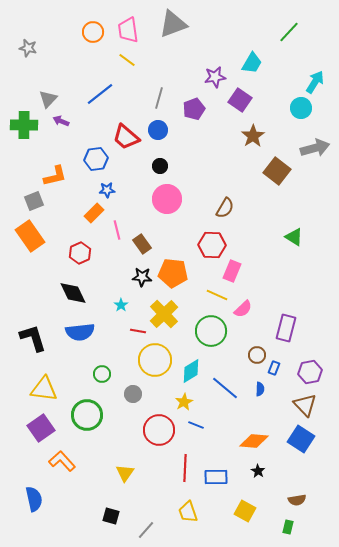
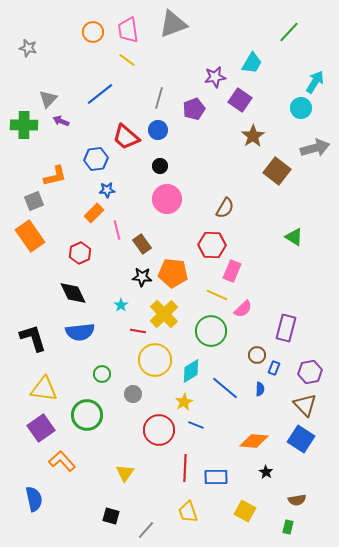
black star at (258, 471): moved 8 px right, 1 px down
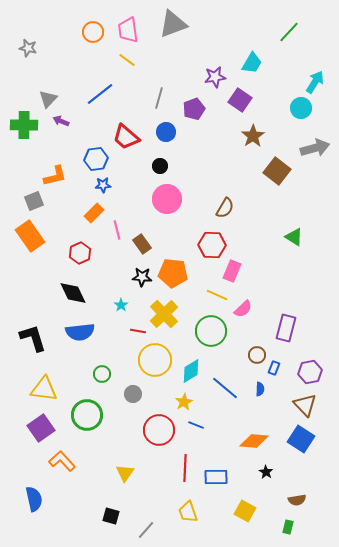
blue circle at (158, 130): moved 8 px right, 2 px down
blue star at (107, 190): moved 4 px left, 5 px up
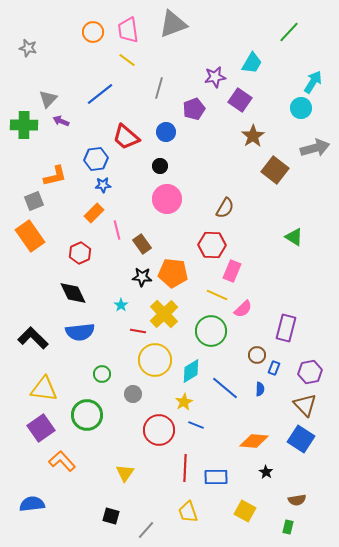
cyan arrow at (315, 82): moved 2 px left
gray line at (159, 98): moved 10 px up
brown square at (277, 171): moved 2 px left, 1 px up
black L-shape at (33, 338): rotated 28 degrees counterclockwise
blue semicircle at (34, 499): moved 2 px left, 5 px down; rotated 85 degrees counterclockwise
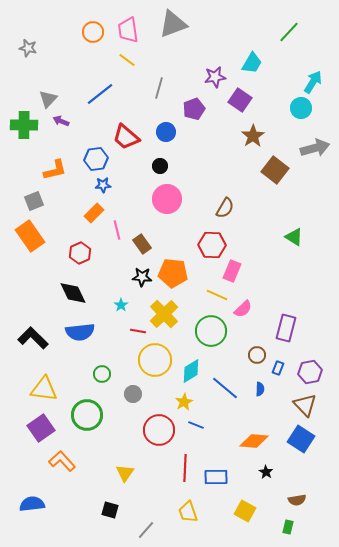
orange L-shape at (55, 176): moved 6 px up
blue rectangle at (274, 368): moved 4 px right
black square at (111, 516): moved 1 px left, 6 px up
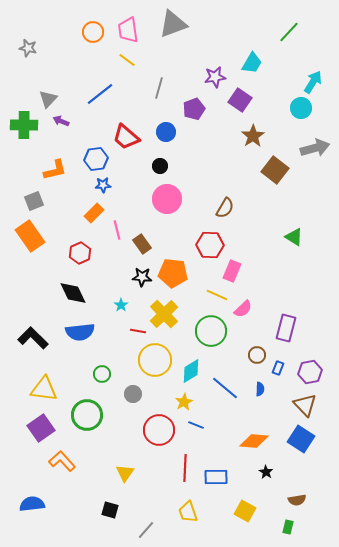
red hexagon at (212, 245): moved 2 px left
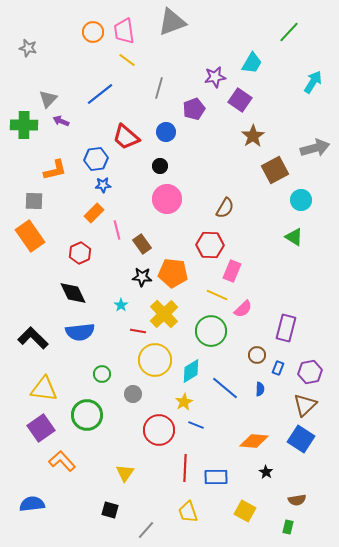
gray triangle at (173, 24): moved 1 px left, 2 px up
pink trapezoid at (128, 30): moved 4 px left, 1 px down
cyan circle at (301, 108): moved 92 px down
brown square at (275, 170): rotated 24 degrees clockwise
gray square at (34, 201): rotated 24 degrees clockwise
brown triangle at (305, 405): rotated 30 degrees clockwise
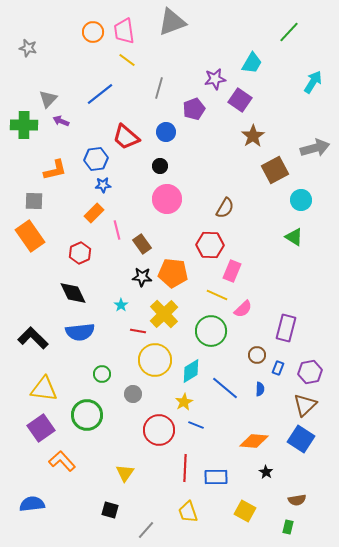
purple star at (215, 77): moved 2 px down
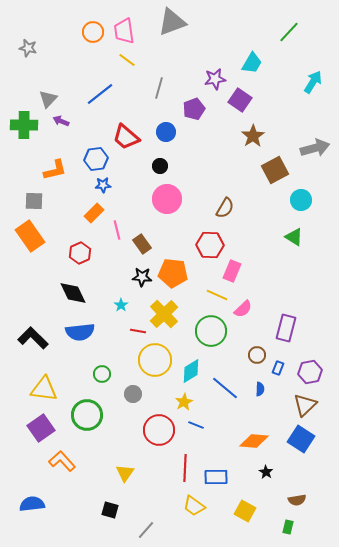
yellow trapezoid at (188, 512): moved 6 px right, 6 px up; rotated 35 degrees counterclockwise
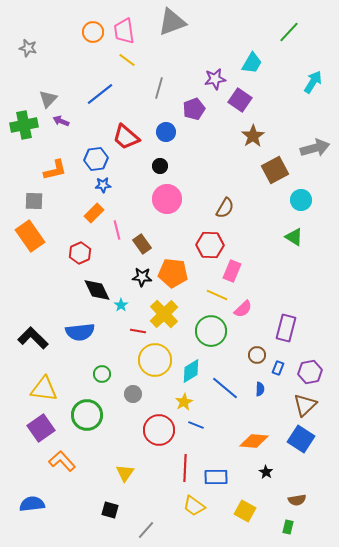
green cross at (24, 125): rotated 12 degrees counterclockwise
black diamond at (73, 293): moved 24 px right, 3 px up
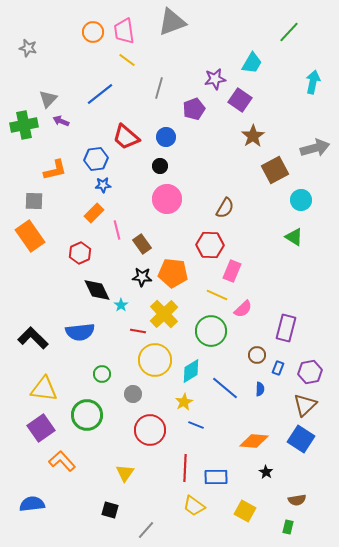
cyan arrow at (313, 82): rotated 20 degrees counterclockwise
blue circle at (166, 132): moved 5 px down
red circle at (159, 430): moved 9 px left
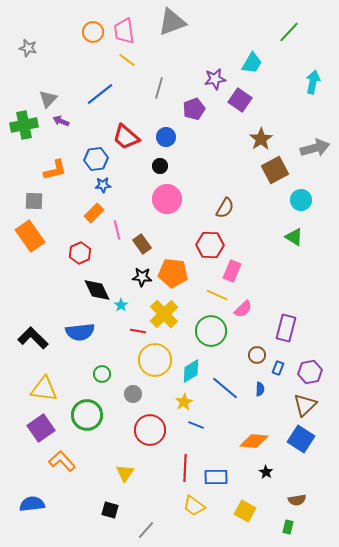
brown star at (253, 136): moved 8 px right, 3 px down
